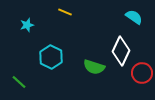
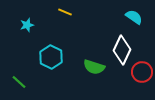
white diamond: moved 1 px right, 1 px up
red circle: moved 1 px up
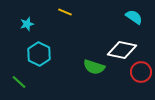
cyan star: moved 1 px up
white diamond: rotated 76 degrees clockwise
cyan hexagon: moved 12 px left, 3 px up
red circle: moved 1 px left
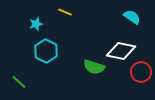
cyan semicircle: moved 2 px left
cyan star: moved 9 px right
white diamond: moved 1 px left, 1 px down
cyan hexagon: moved 7 px right, 3 px up
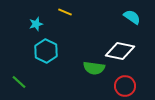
white diamond: moved 1 px left
green semicircle: moved 1 px down; rotated 10 degrees counterclockwise
red circle: moved 16 px left, 14 px down
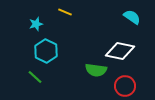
green semicircle: moved 2 px right, 2 px down
green line: moved 16 px right, 5 px up
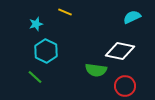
cyan semicircle: rotated 60 degrees counterclockwise
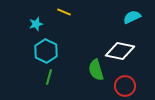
yellow line: moved 1 px left
green semicircle: rotated 65 degrees clockwise
green line: moved 14 px right; rotated 63 degrees clockwise
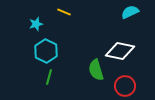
cyan semicircle: moved 2 px left, 5 px up
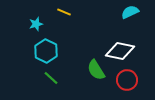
green semicircle: rotated 15 degrees counterclockwise
green line: moved 2 px right, 1 px down; rotated 63 degrees counterclockwise
red circle: moved 2 px right, 6 px up
